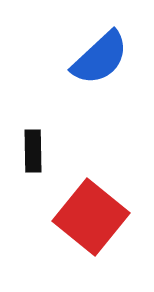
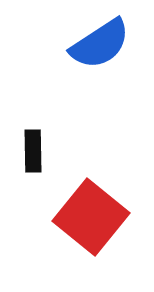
blue semicircle: moved 14 px up; rotated 10 degrees clockwise
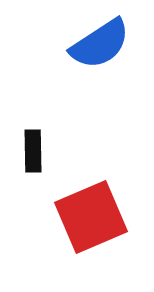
red square: rotated 28 degrees clockwise
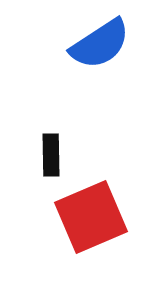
black rectangle: moved 18 px right, 4 px down
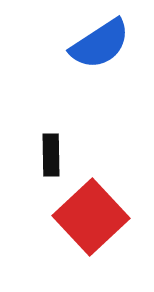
red square: rotated 20 degrees counterclockwise
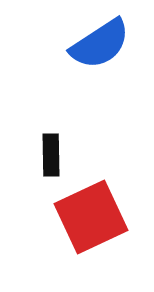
red square: rotated 18 degrees clockwise
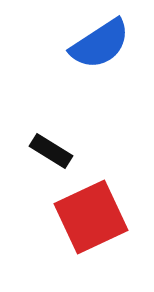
black rectangle: moved 4 px up; rotated 57 degrees counterclockwise
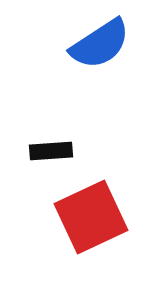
black rectangle: rotated 36 degrees counterclockwise
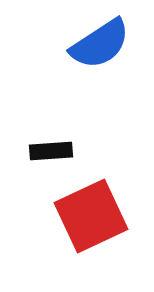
red square: moved 1 px up
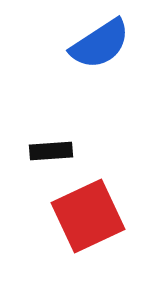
red square: moved 3 px left
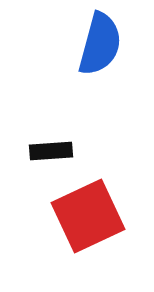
blue semicircle: rotated 42 degrees counterclockwise
